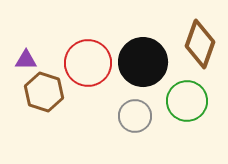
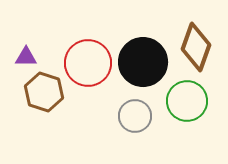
brown diamond: moved 4 px left, 3 px down
purple triangle: moved 3 px up
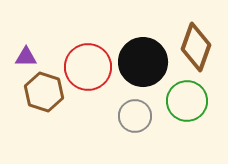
red circle: moved 4 px down
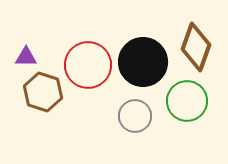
red circle: moved 2 px up
brown hexagon: moved 1 px left
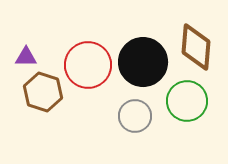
brown diamond: rotated 15 degrees counterclockwise
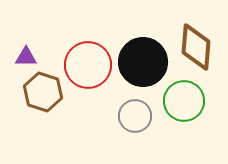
green circle: moved 3 px left
